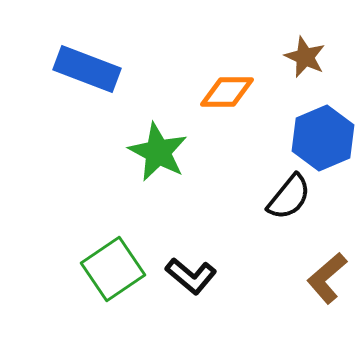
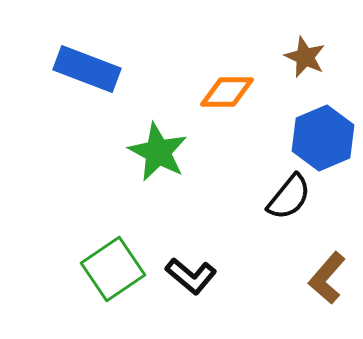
brown L-shape: rotated 8 degrees counterclockwise
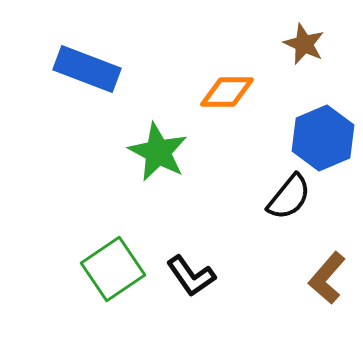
brown star: moved 1 px left, 13 px up
black L-shape: rotated 15 degrees clockwise
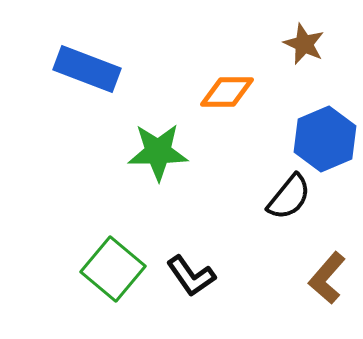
blue hexagon: moved 2 px right, 1 px down
green star: rotated 28 degrees counterclockwise
green square: rotated 16 degrees counterclockwise
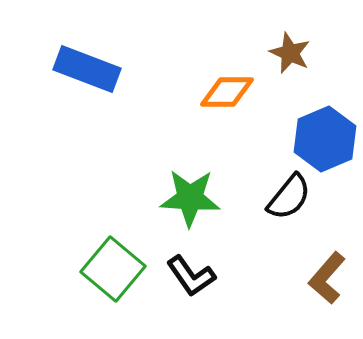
brown star: moved 14 px left, 9 px down
green star: moved 32 px right, 46 px down; rotated 4 degrees clockwise
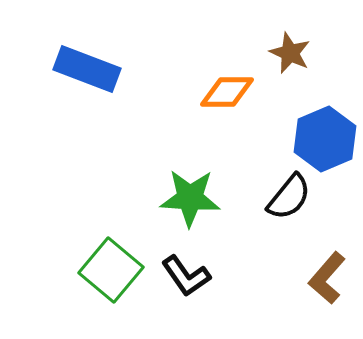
green square: moved 2 px left, 1 px down
black L-shape: moved 5 px left
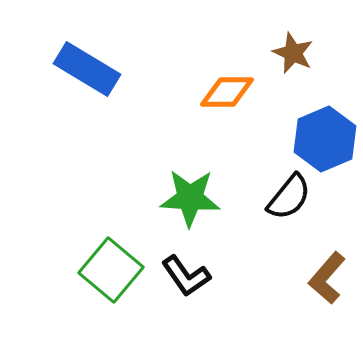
brown star: moved 3 px right
blue rectangle: rotated 10 degrees clockwise
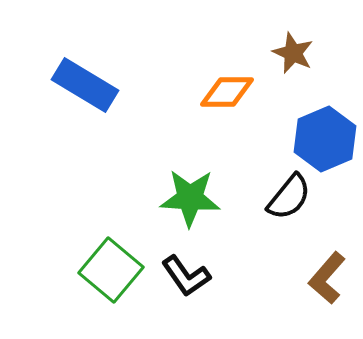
blue rectangle: moved 2 px left, 16 px down
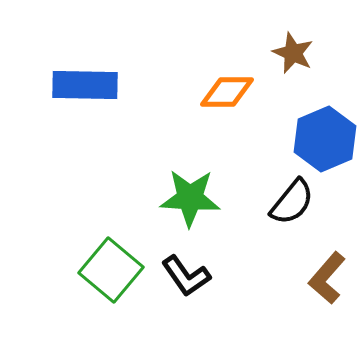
blue rectangle: rotated 30 degrees counterclockwise
black semicircle: moved 3 px right, 5 px down
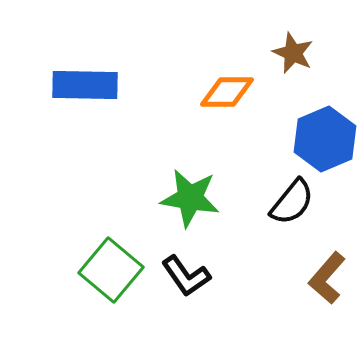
green star: rotated 6 degrees clockwise
